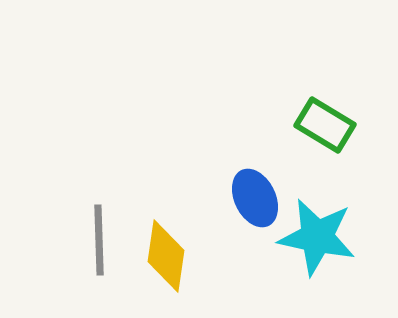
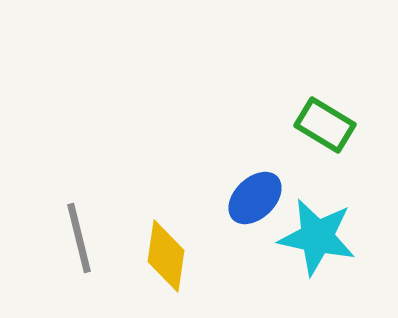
blue ellipse: rotated 72 degrees clockwise
gray line: moved 20 px left, 2 px up; rotated 12 degrees counterclockwise
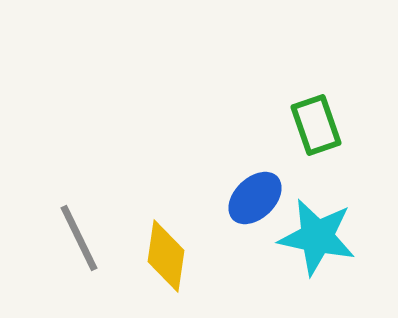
green rectangle: moved 9 px left; rotated 40 degrees clockwise
gray line: rotated 12 degrees counterclockwise
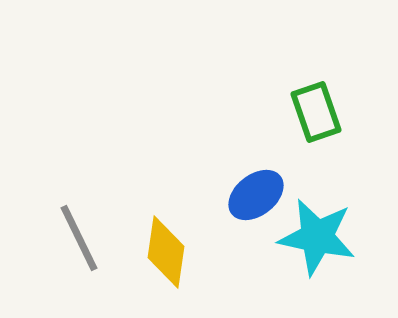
green rectangle: moved 13 px up
blue ellipse: moved 1 px right, 3 px up; rotated 6 degrees clockwise
yellow diamond: moved 4 px up
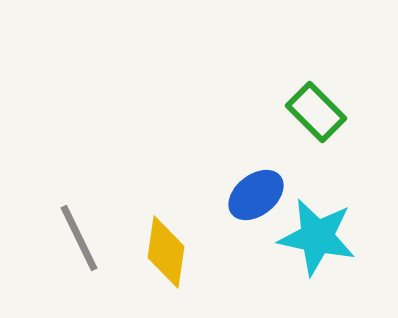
green rectangle: rotated 26 degrees counterclockwise
